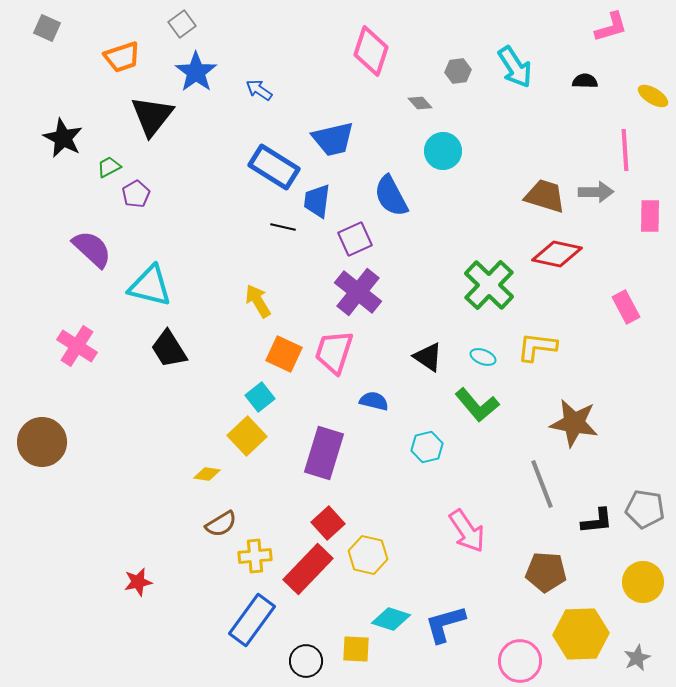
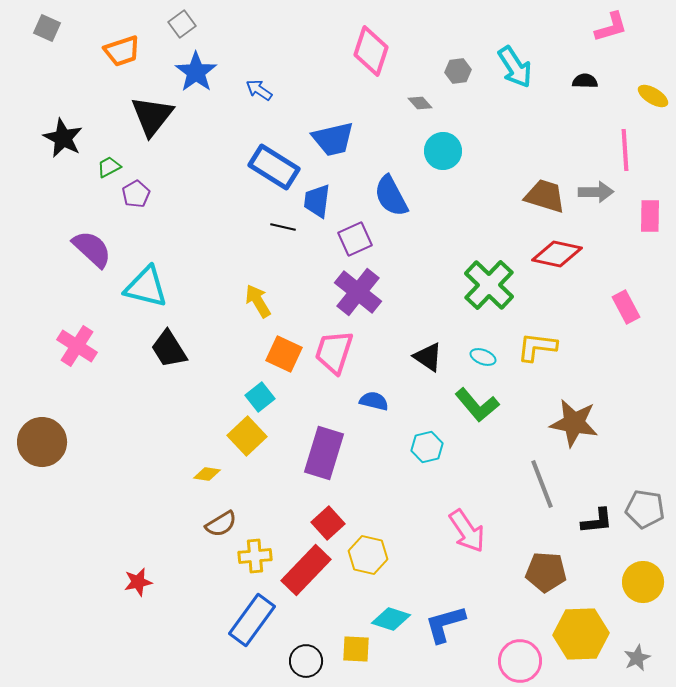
orange trapezoid at (122, 57): moved 6 px up
cyan triangle at (150, 286): moved 4 px left, 1 px down
red rectangle at (308, 569): moved 2 px left, 1 px down
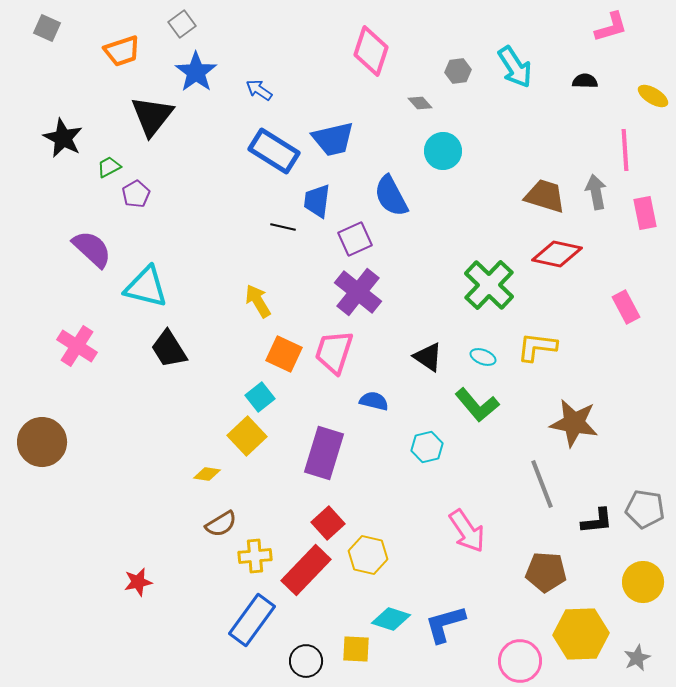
blue rectangle at (274, 167): moved 16 px up
gray arrow at (596, 192): rotated 100 degrees counterclockwise
pink rectangle at (650, 216): moved 5 px left, 3 px up; rotated 12 degrees counterclockwise
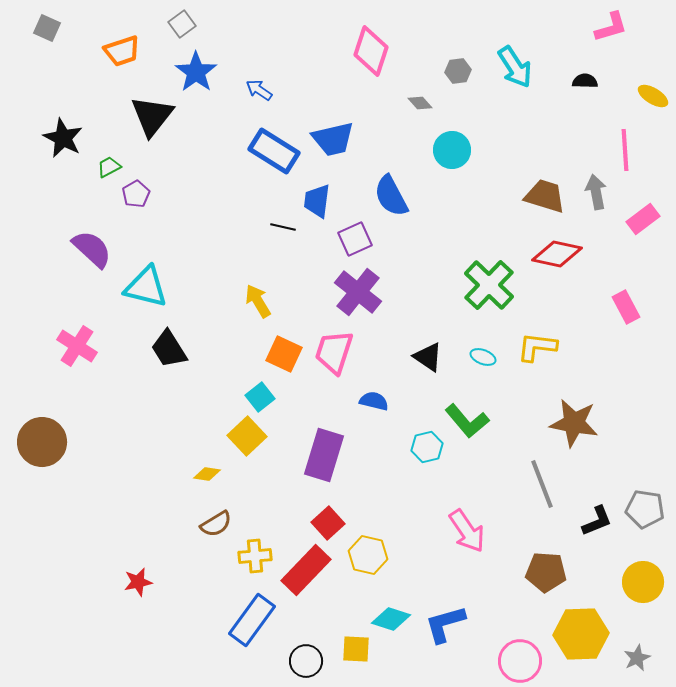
cyan circle at (443, 151): moved 9 px right, 1 px up
pink rectangle at (645, 213): moved 2 px left, 6 px down; rotated 64 degrees clockwise
green L-shape at (477, 405): moved 10 px left, 16 px down
purple rectangle at (324, 453): moved 2 px down
black L-shape at (597, 521): rotated 16 degrees counterclockwise
brown semicircle at (221, 524): moved 5 px left
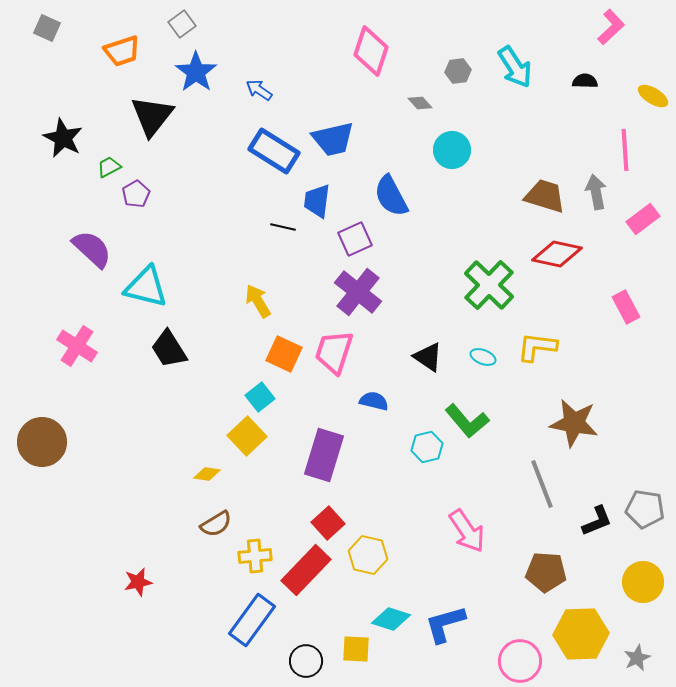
pink L-shape at (611, 27): rotated 27 degrees counterclockwise
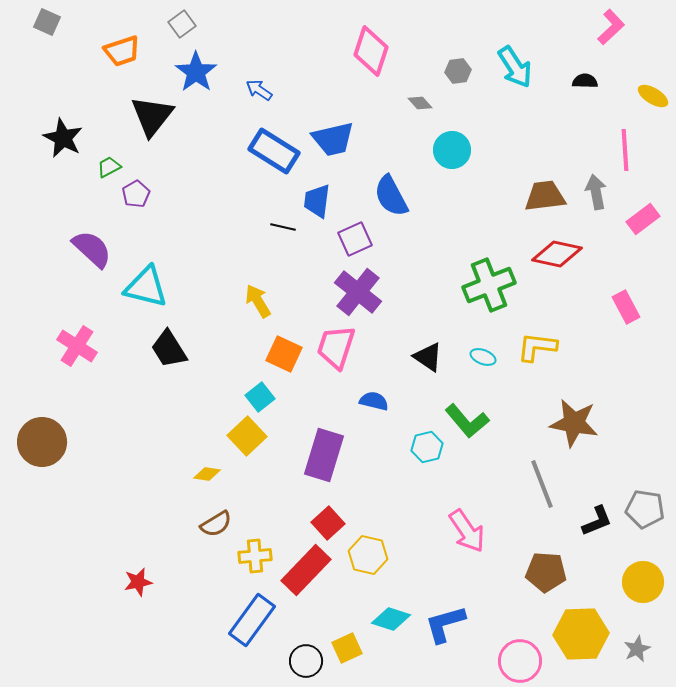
gray square at (47, 28): moved 6 px up
brown trapezoid at (545, 196): rotated 24 degrees counterclockwise
green cross at (489, 285): rotated 24 degrees clockwise
pink trapezoid at (334, 352): moved 2 px right, 5 px up
yellow square at (356, 649): moved 9 px left, 1 px up; rotated 28 degrees counterclockwise
gray star at (637, 658): moved 9 px up
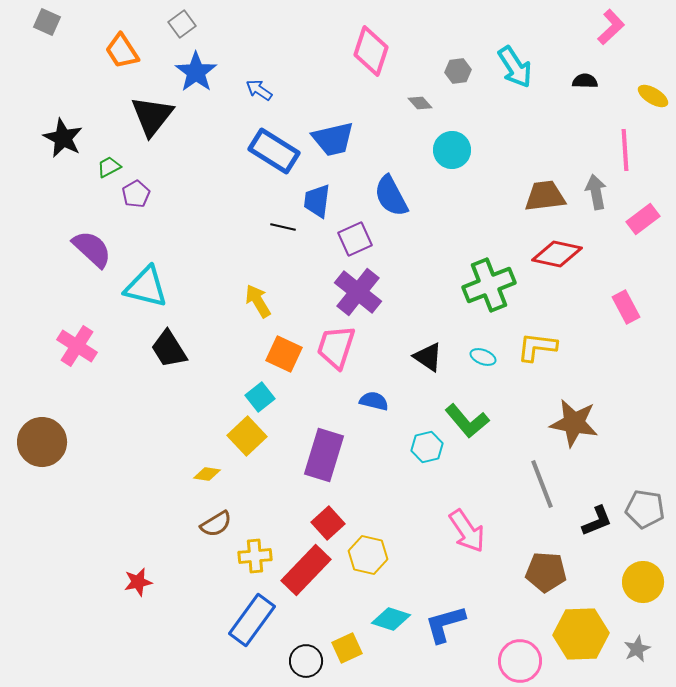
orange trapezoid at (122, 51): rotated 75 degrees clockwise
